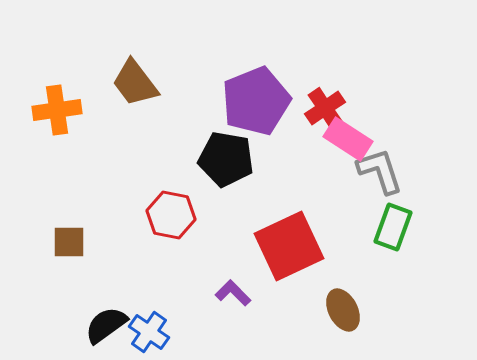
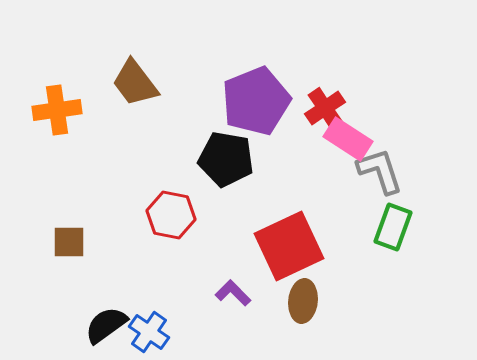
brown ellipse: moved 40 px left, 9 px up; rotated 33 degrees clockwise
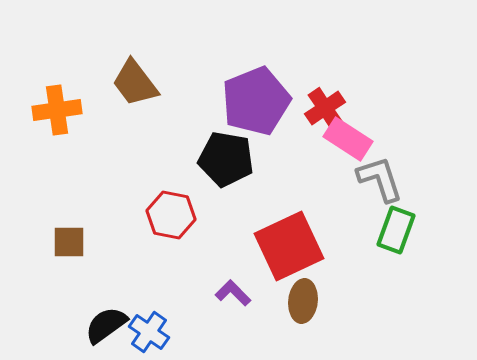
gray L-shape: moved 8 px down
green rectangle: moved 3 px right, 3 px down
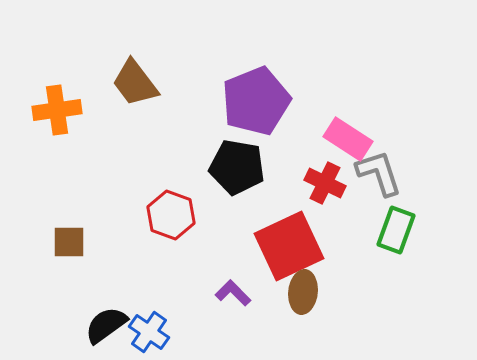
red cross: moved 75 px down; rotated 30 degrees counterclockwise
black pentagon: moved 11 px right, 8 px down
gray L-shape: moved 1 px left, 6 px up
red hexagon: rotated 9 degrees clockwise
brown ellipse: moved 9 px up
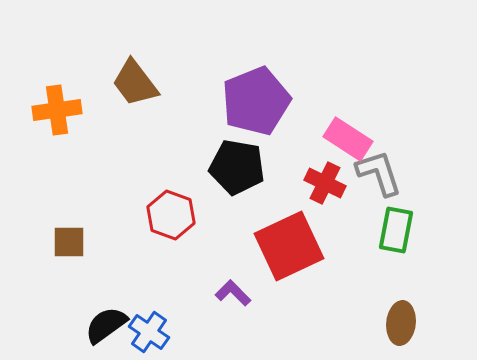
green rectangle: rotated 9 degrees counterclockwise
brown ellipse: moved 98 px right, 31 px down
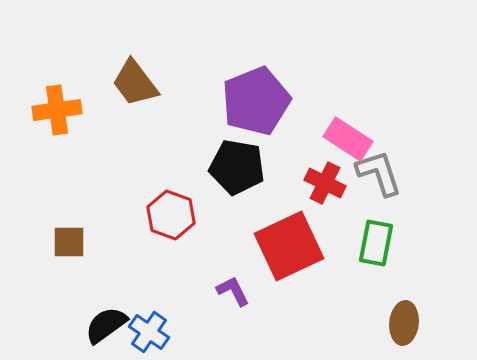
green rectangle: moved 20 px left, 13 px down
purple L-shape: moved 2 px up; rotated 18 degrees clockwise
brown ellipse: moved 3 px right
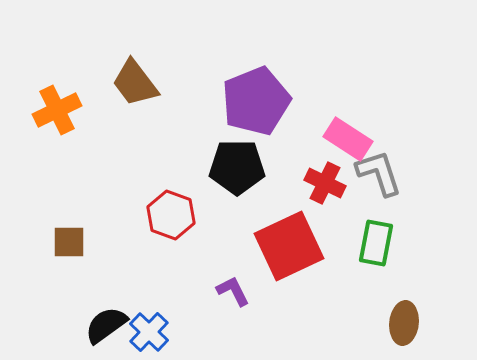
orange cross: rotated 18 degrees counterclockwise
black pentagon: rotated 10 degrees counterclockwise
blue cross: rotated 9 degrees clockwise
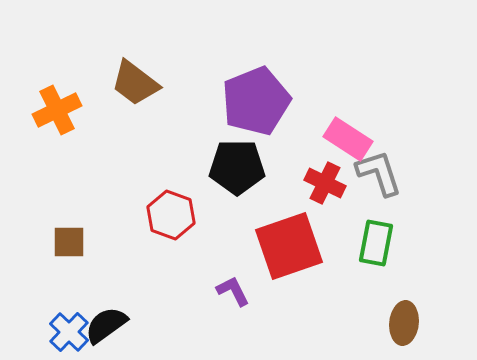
brown trapezoid: rotated 16 degrees counterclockwise
red square: rotated 6 degrees clockwise
blue cross: moved 80 px left
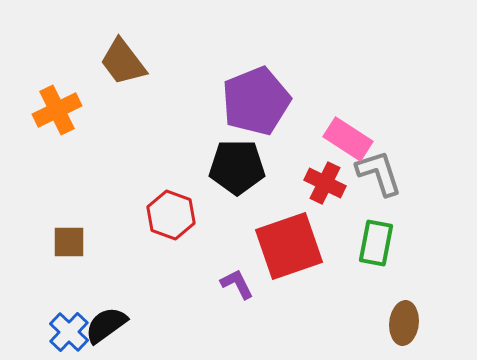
brown trapezoid: moved 12 px left, 21 px up; rotated 16 degrees clockwise
purple L-shape: moved 4 px right, 7 px up
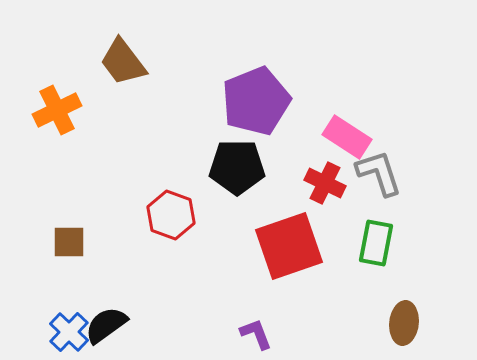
pink rectangle: moved 1 px left, 2 px up
purple L-shape: moved 19 px right, 50 px down; rotated 6 degrees clockwise
